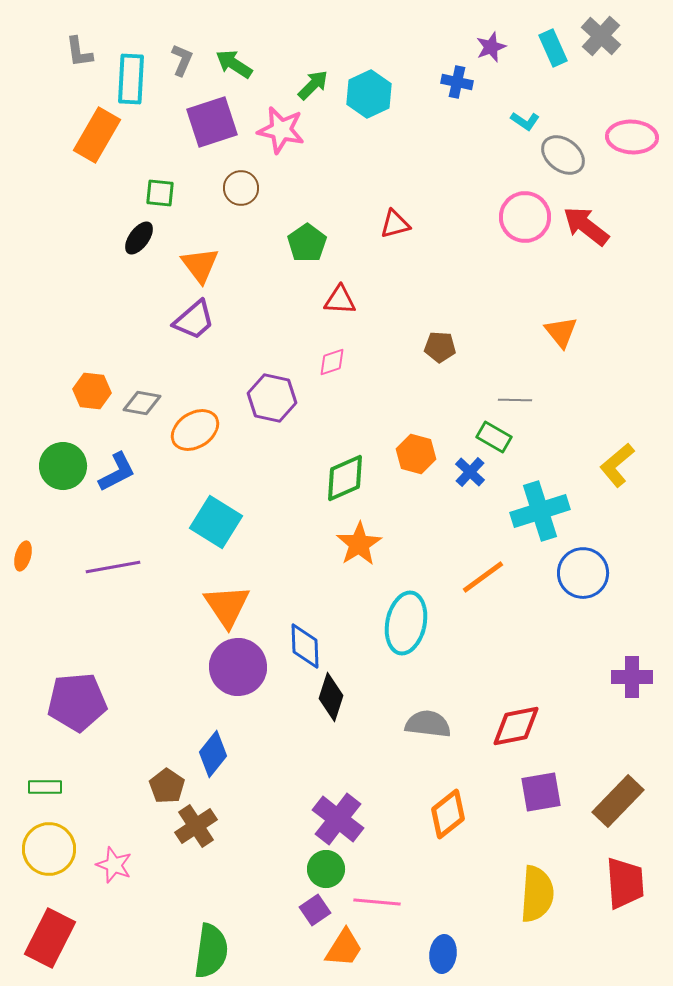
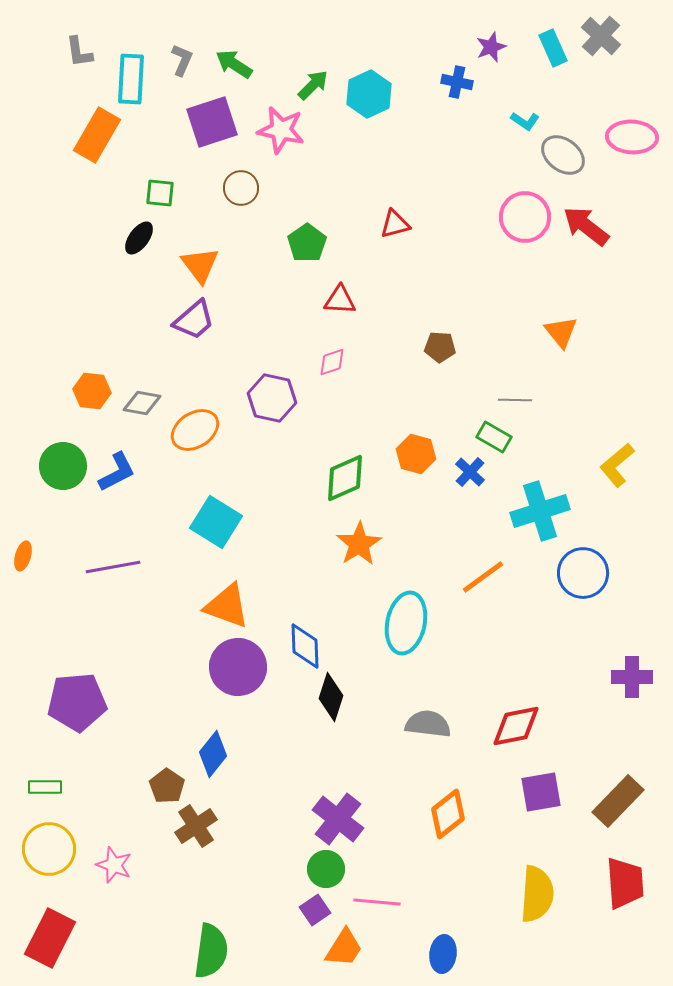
orange triangle at (227, 606): rotated 36 degrees counterclockwise
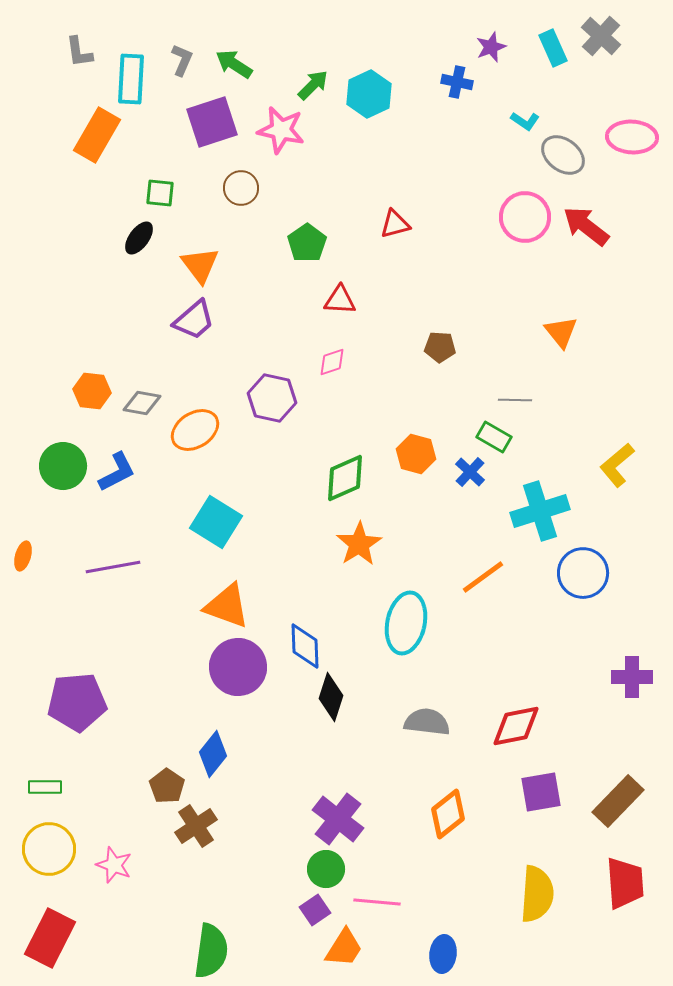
gray semicircle at (428, 724): moved 1 px left, 2 px up
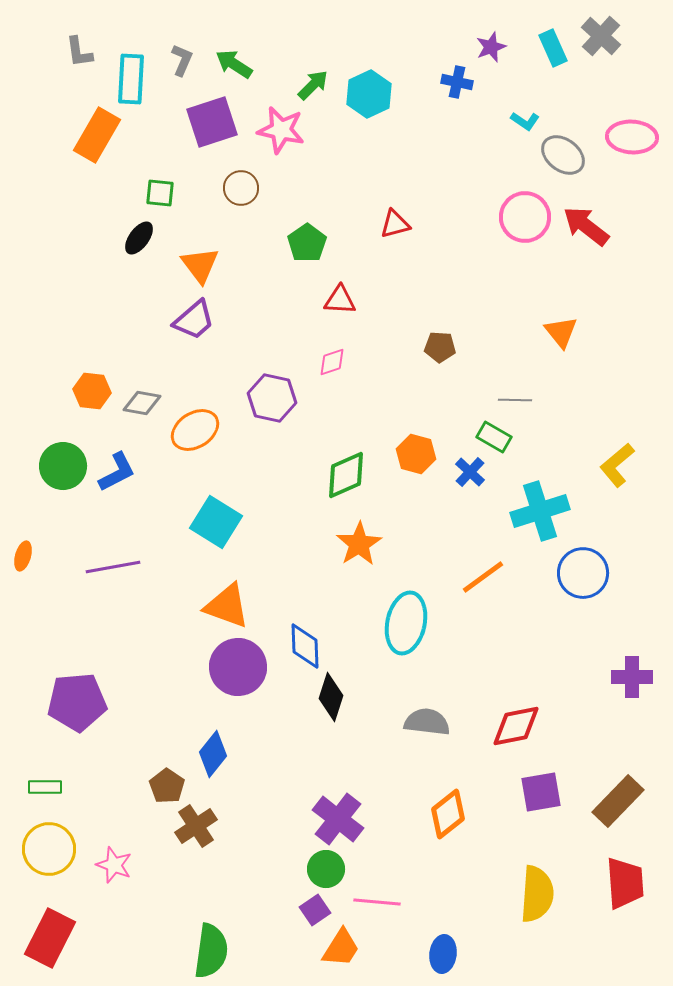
green diamond at (345, 478): moved 1 px right, 3 px up
orange trapezoid at (344, 948): moved 3 px left
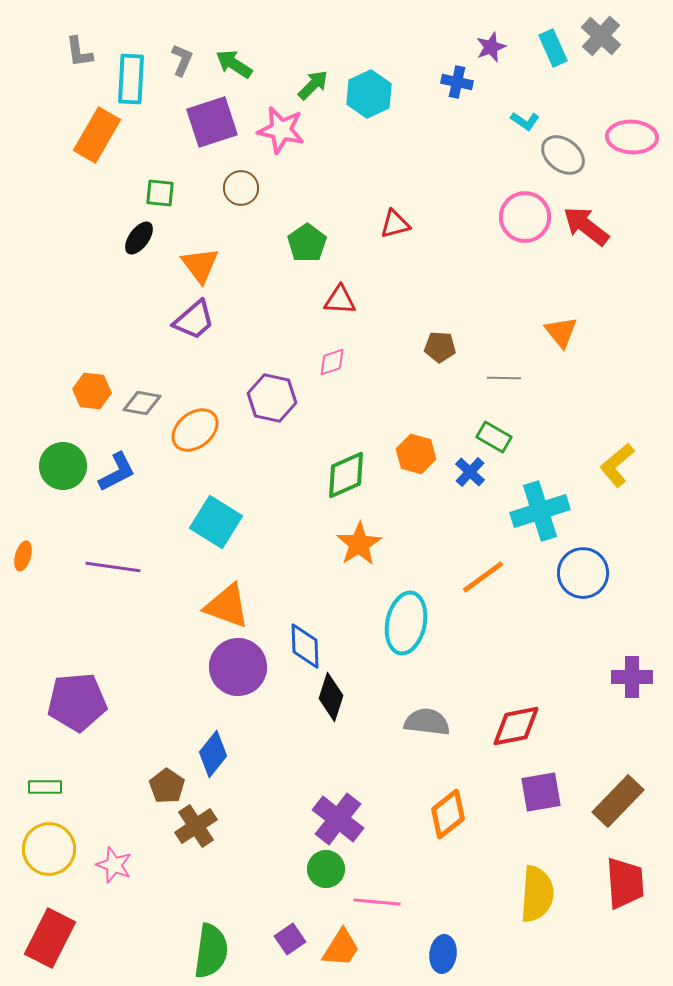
gray line at (515, 400): moved 11 px left, 22 px up
orange ellipse at (195, 430): rotated 6 degrees counterclockwise
purple line at (113, 567): rotated 18 degrees clockwise
purple square at (315, 910): moved 25 px left, 29 px down
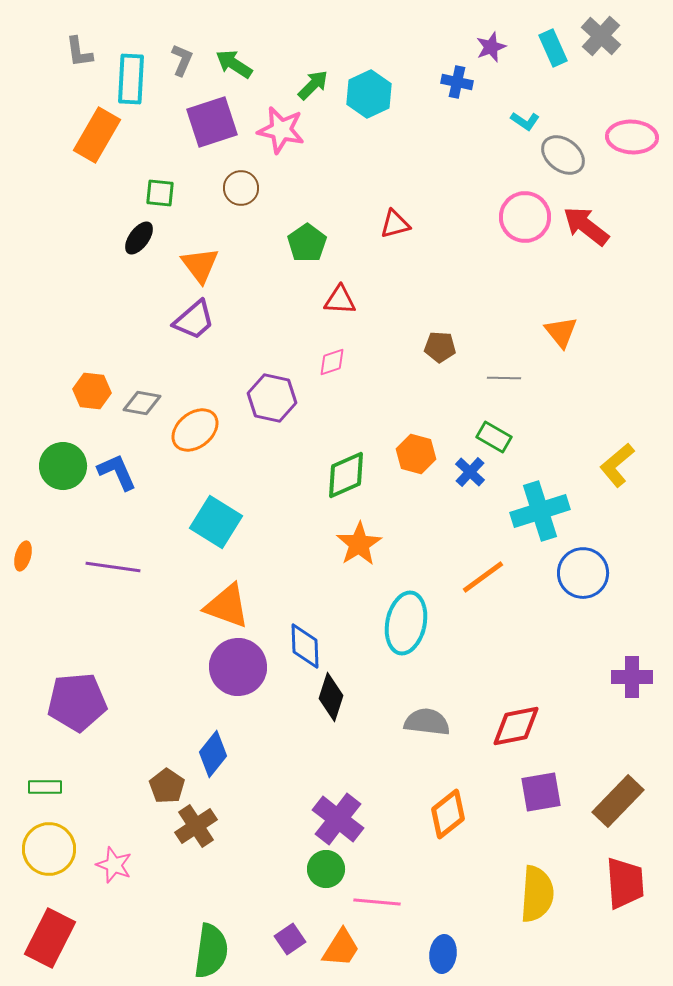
blue L-shape at (117, 472): rotated 87 degrees counterclockwise
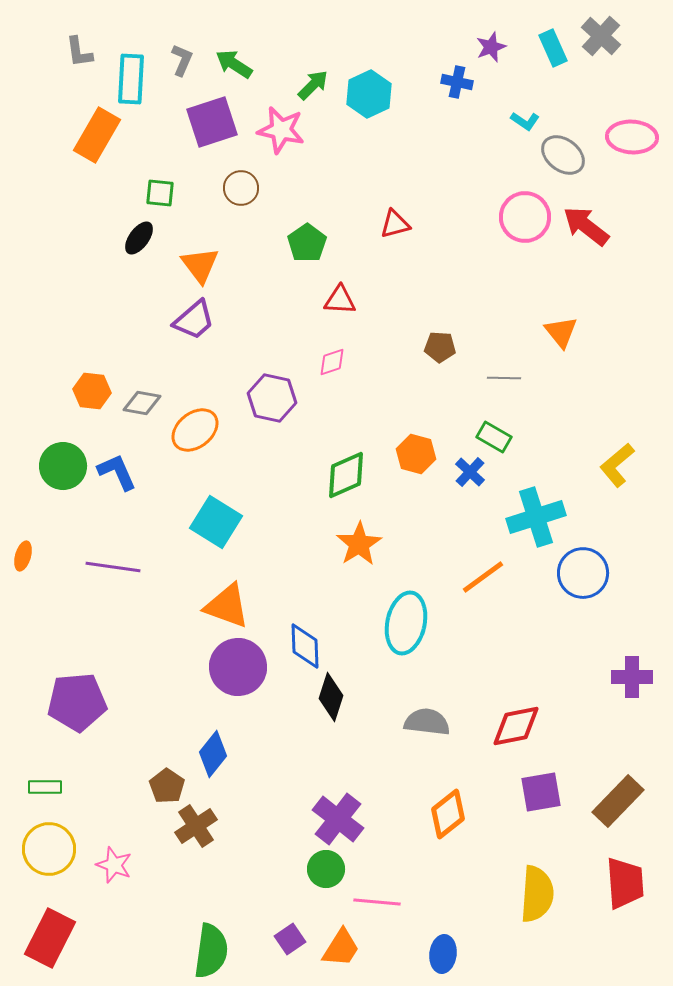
cyan cross at (540, 511): moved 4 px left, 6 px down
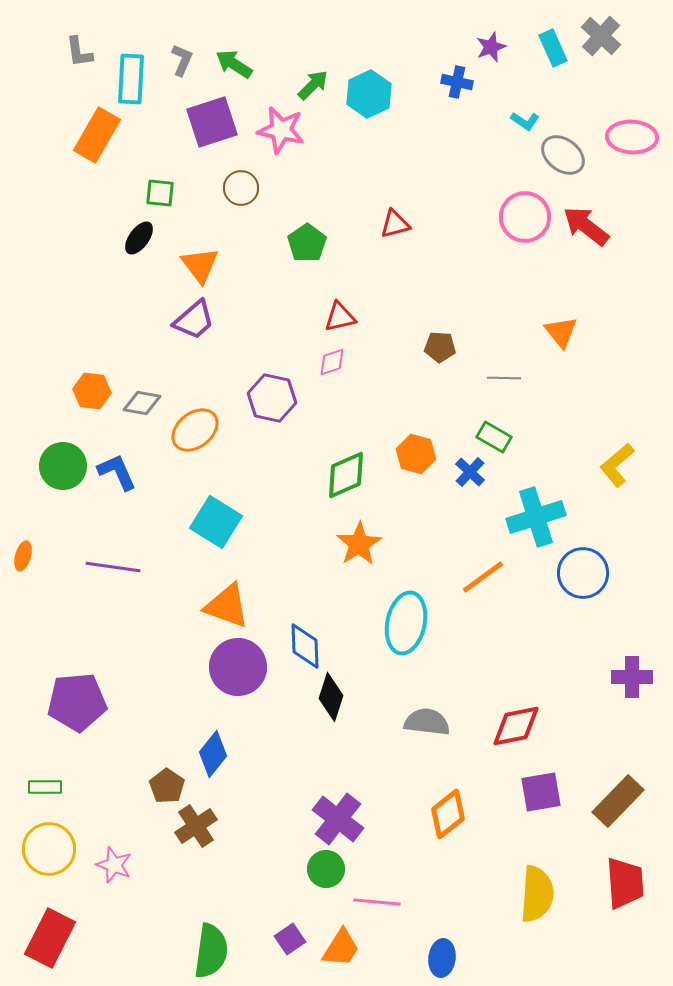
red triangle at (340, 300): moved 17 px down; rotated 16 degrees counterclockwise
blue ellipse at (443, 954): moved 1 px left, 4 px down
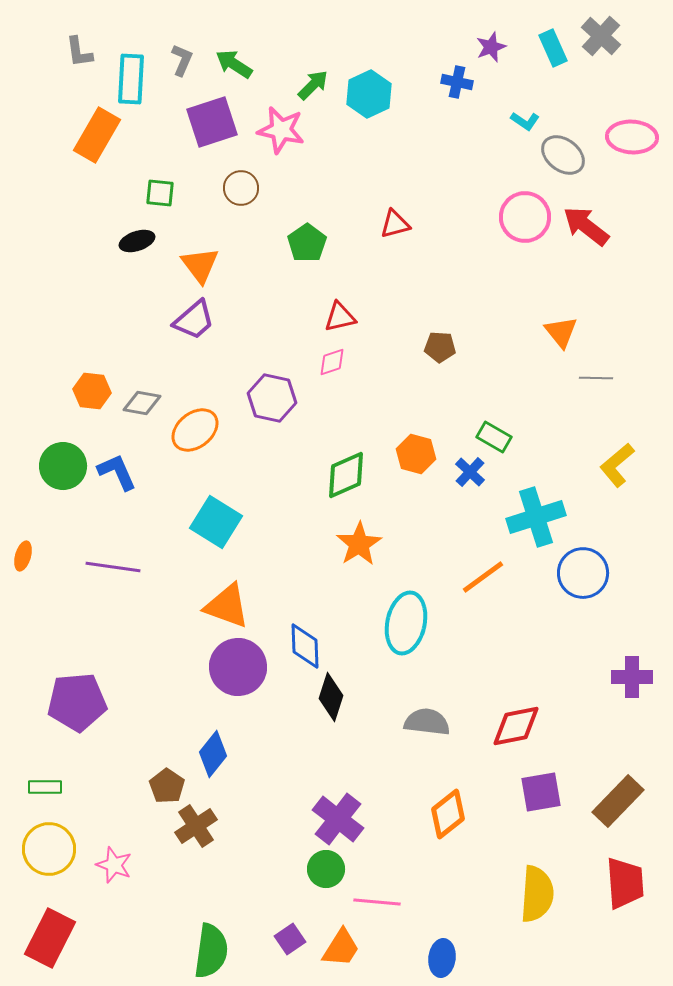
black ellipse at (139, 238): moved 2 px left, 3 px down; rotated 36 degrees clockwise
gray line at (504, 378): moved 92 px right
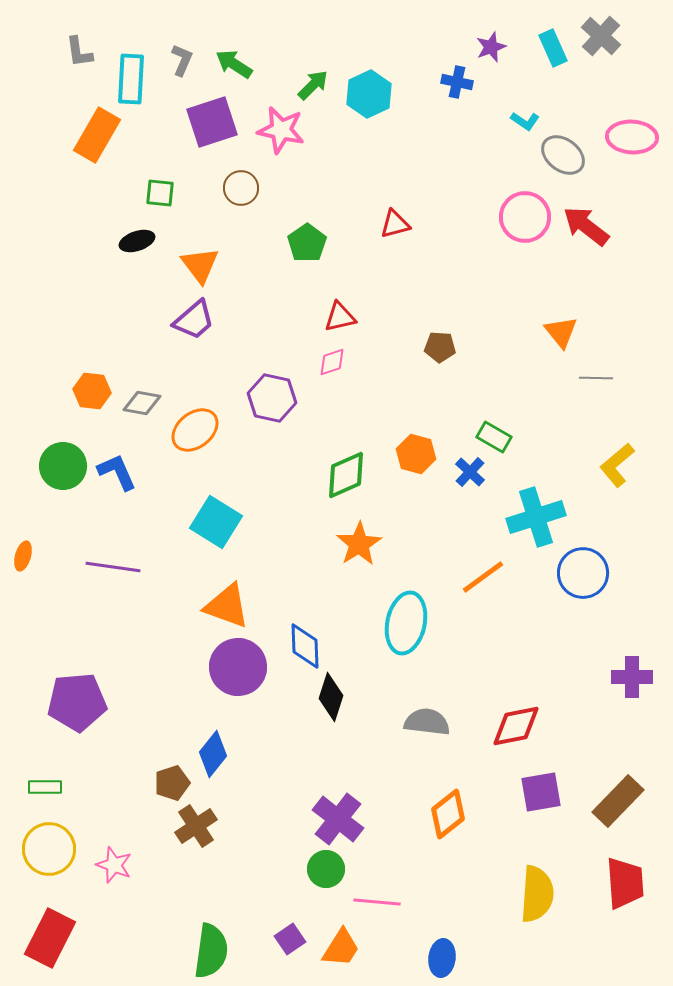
brown pentagon at (167, 786): moved 5 px right, 3 px up; rotated 20 degrees clockwise
